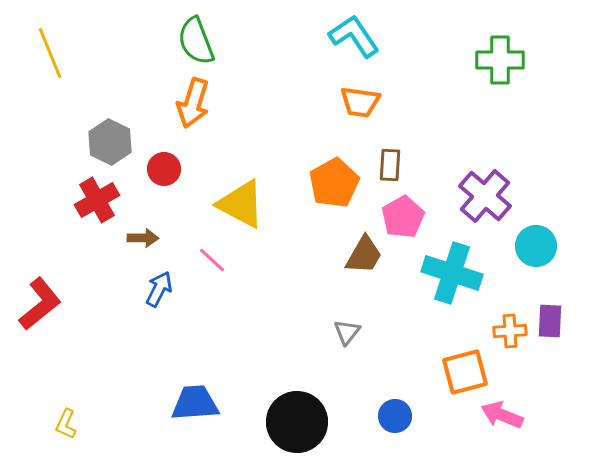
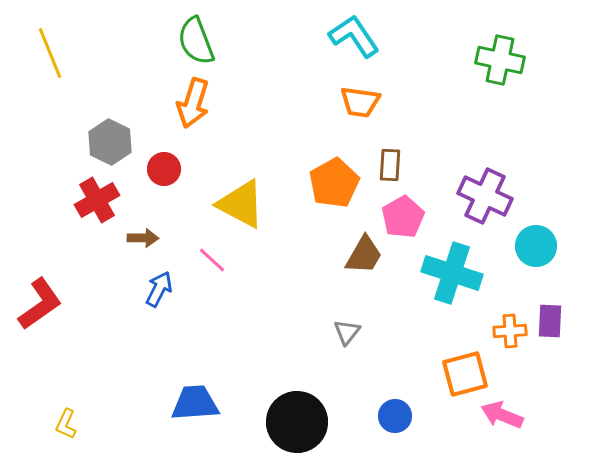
green cross: rotated 12 degrees clockwise
purple cross: rotated 16 degrees counterclockwise
red L-shape: rotated 4 degrees clockwise
orange square: moved 2 px down
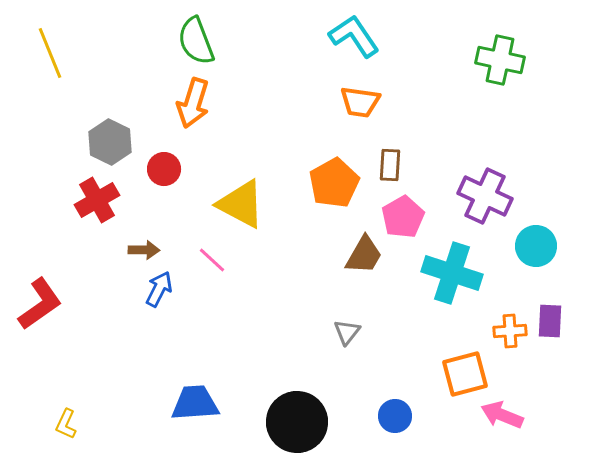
brown arrow: moved 1 px right, 12 px down
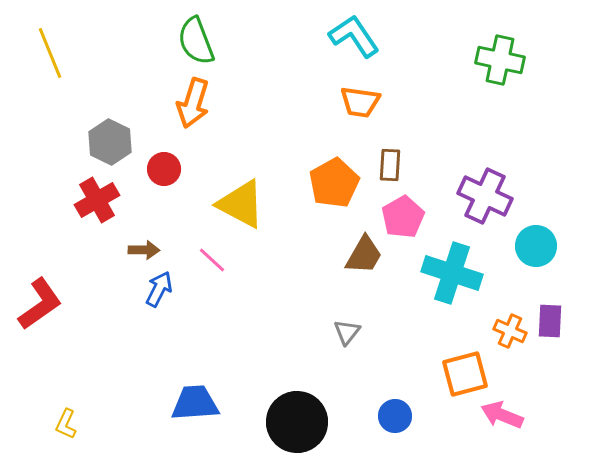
orange cross: rotated 28 degrees clockwise
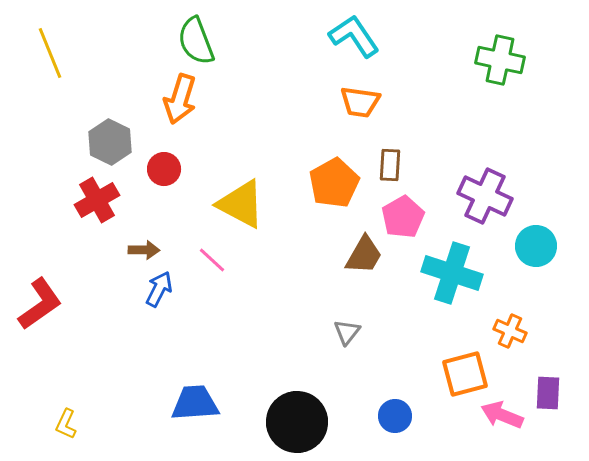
orange arrow: moved 13 px left, 4 px up
purple rectangle: moved 2 px left, 72 px down
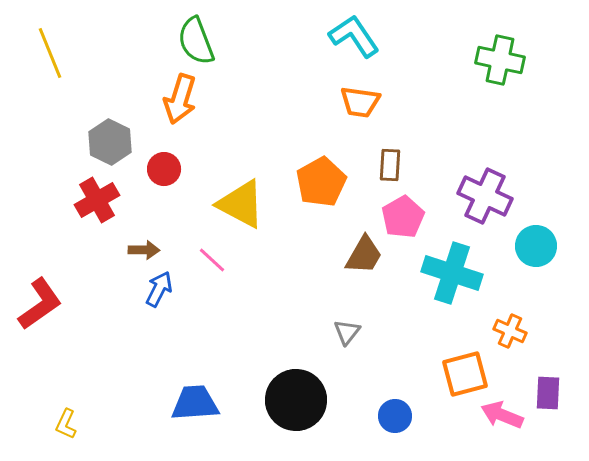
orange pentagon: moved 13 px left, 1 px up
black circle: moved 1 px left, 22 px up
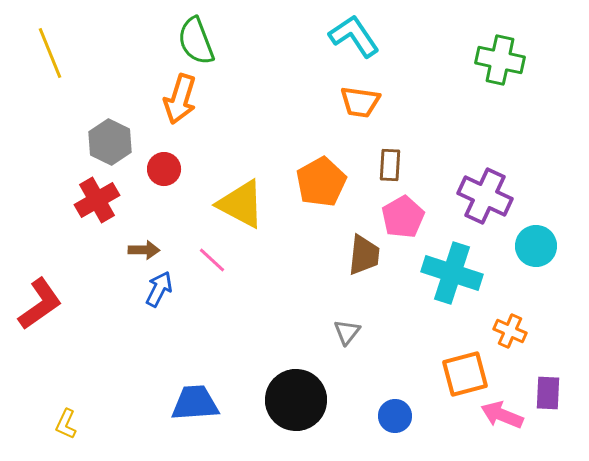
brown trapezoid: rotated 24 degrees counterclockwise
